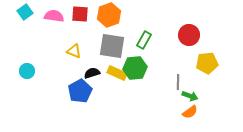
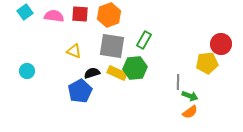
red circle: moved 32 px right, 9 px down
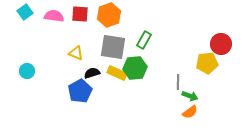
gray square: moved 1 px right, 1 px down
yellow triangle: moved 2 px right, 2 px down
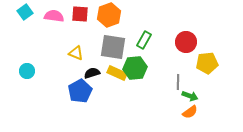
red circle: moved 35 px left, 2 px up
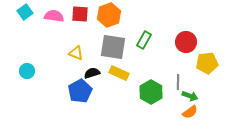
green hexagon: moved 16 px right, 24 px down; rotated 25 degrees counterclockwise
yellow rectangle: moved 2 px right
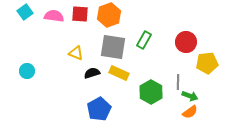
blue pentagon: moved 19 px right, 18 px down
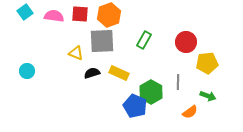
gray square: moved 11 px left, 6 px up; rotated 12 degrees counterclockwise
green arrow: moved 18 px right
blue pentagon: moved 36 px right, 3 px up; rotated 20 degrees counterclockwise
